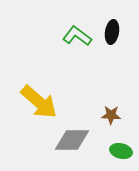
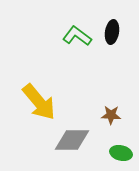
yellow arrow: rotated 9 degrees clockwise
green ellipse: moved 2 px down
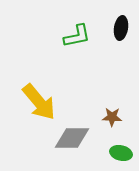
black ellipse: moved 9 px right, 4 px up
green L-shape: rotated 132 degrees clockwise
brown star: moved 1 px right, 2 px down
gray diamond: moved 2 px up
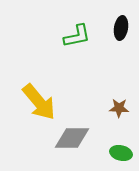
brown star: moved 7 px right, 9 px up
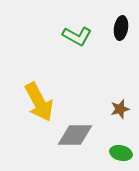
green L-shape: rotated 40 degrees clockwise
yellow arrow: rotated 12 degrees clockwise
brown star: moved 1 px right, 1 px down; rotated 18 degrees counterclockwise
gray diamond: moved 3 px right, 3 px up
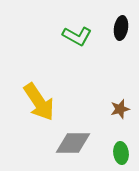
yellow arrow: rotated 6 degrees counterclockwise
gray diamond: moved 2 px left, 8 px down
green ellipse: rotated 70 degrees clockwise
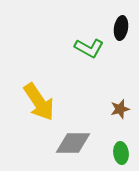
green L-shape: moved 12 px right, 12 px down
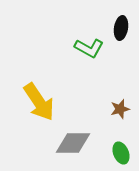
green ellipse: rotated 15 degrees counterclockwise
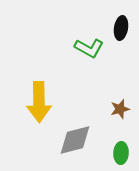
yellow arrow: rotated 33 degrees clockwise
gray diamond: moved 2 px right, 3 px up; rotated 15 degrees counterclockwise
green ellipse: rotated 25 degrees clockwise
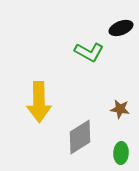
black ellipse: rotated 60 degrees clockwise
green L-shape: moved 4 px down
brown star: rotated 24 degrees clockwise
gray diamond: moved 5 px right, 3 px up; rotated 18 degrees counterclockwise
